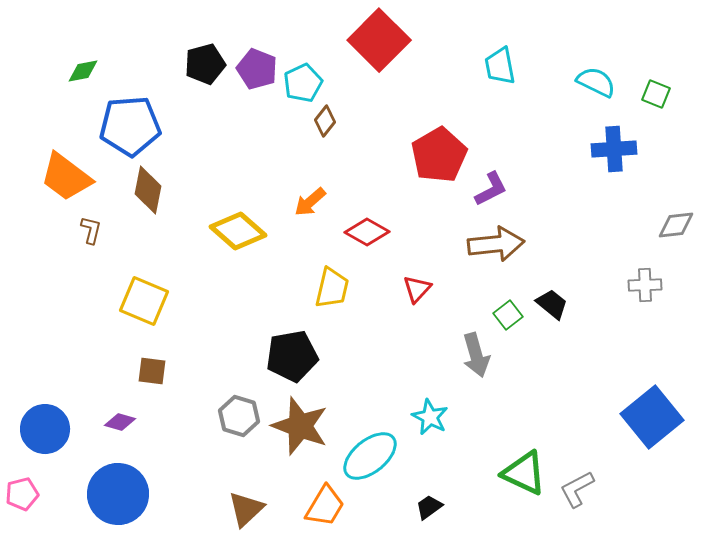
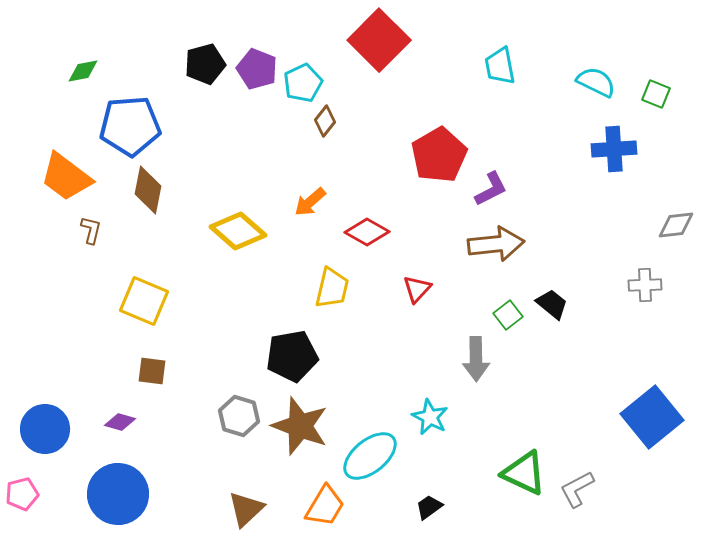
gray arrow at (476, 355): moved 4 px down; rotated 15 degrees clockwise
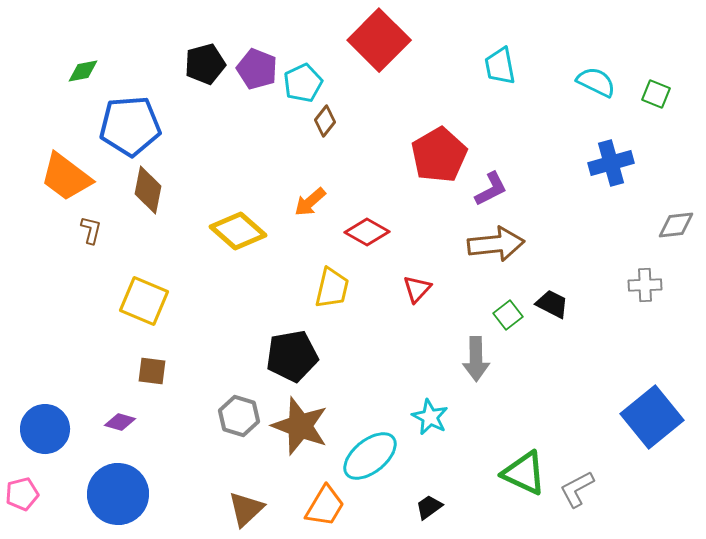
blue cross at (614, 149): moved 3 px left, 14 px down; rotated 12 degrees counterclockwise
black trapezoid at (552, 304): rotated 12 degrees counterclockwise
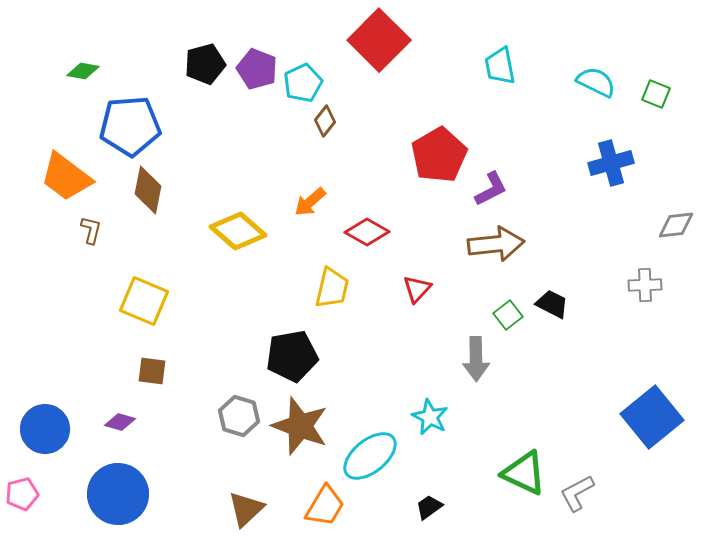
green diamond at (83, 71): rotated 20 degrees clockwise
gray L-shape at (577, 489): moved 4 px down
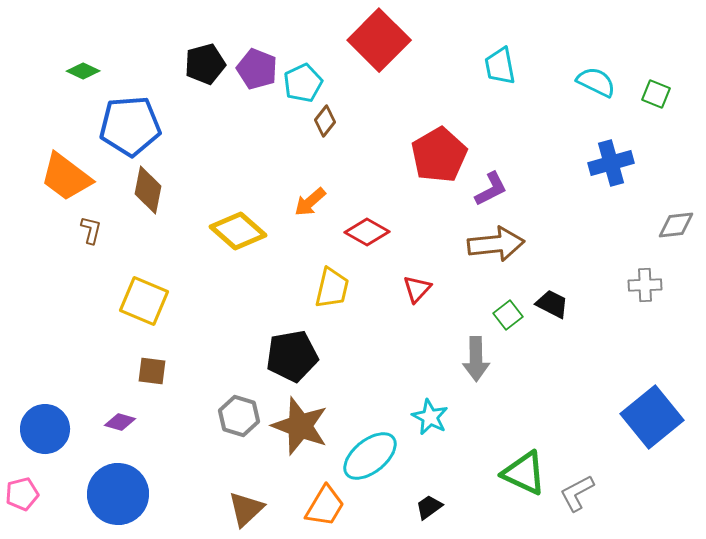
green diamond at (83, 71): rotated 16 degrees clockwise
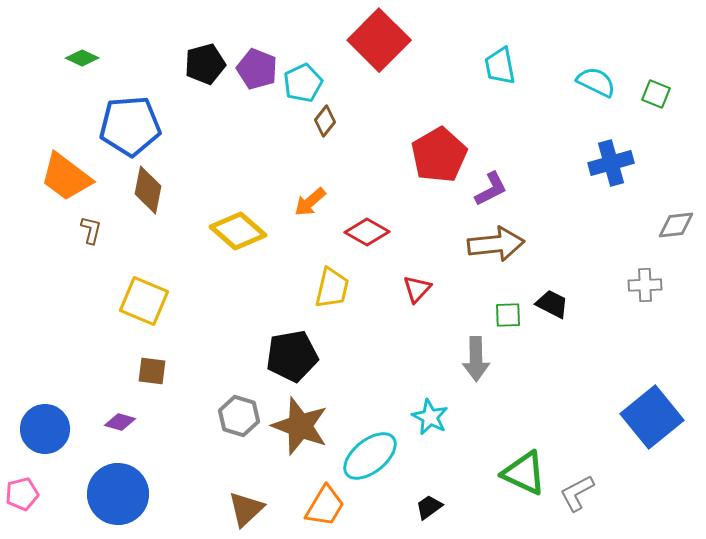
green diamond at (83, 71): moved 1 px left, 13 px up
green square at (508, 315): rotated 36 degrees clockwise
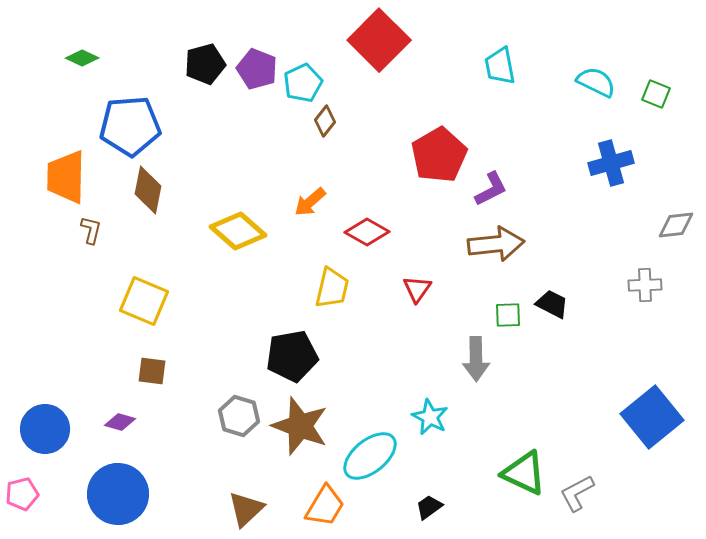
orange trapezoid at (66, 177): rotated 54 degrees clockwise
red triangle at (417, 289): rotated 8 degrees counterclockwise
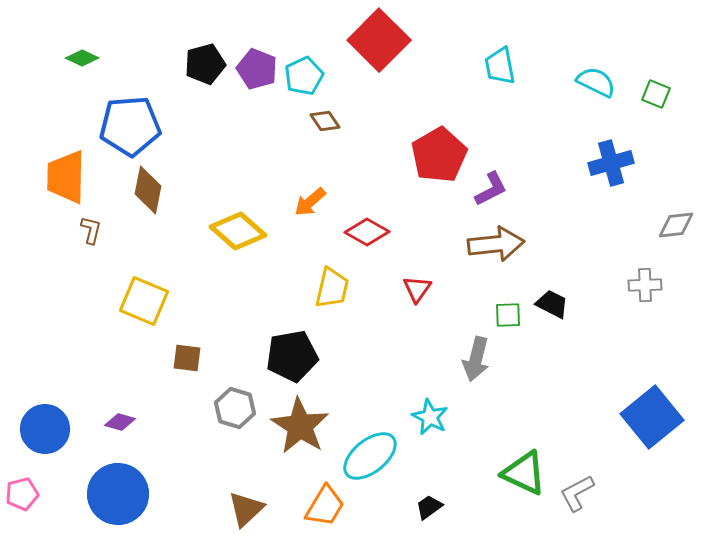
cyan pentagon at (303, 83): moved 1 px right, 7 px up
brown diamond at (325, 121): rotated 72 degrees counterclockwise
gray arrow at (476, 359): rotated 15 degrees clockwise
brown square at (152, 371): moved 35 px right, 13 px up
gray hexagon at (239, 416): moved 4 px left, 8 px up
brown star at (300, 426): rotated 12 degrees clockwise
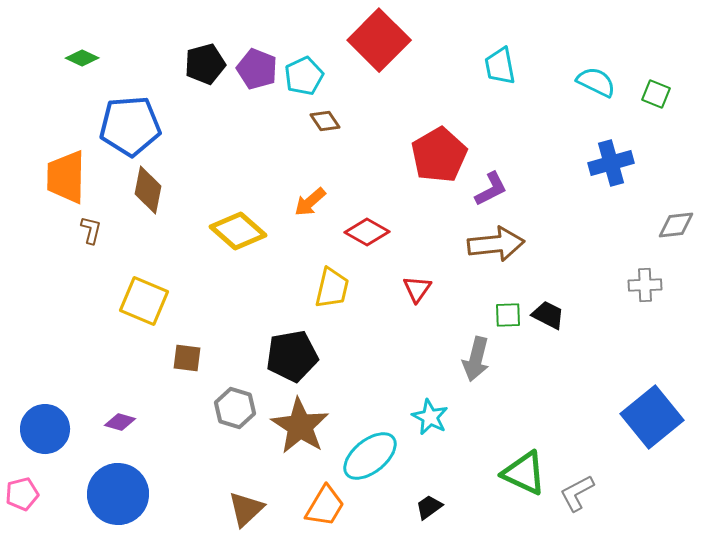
black trapezoid at (552, 304): moved 4 px left, 11 px down
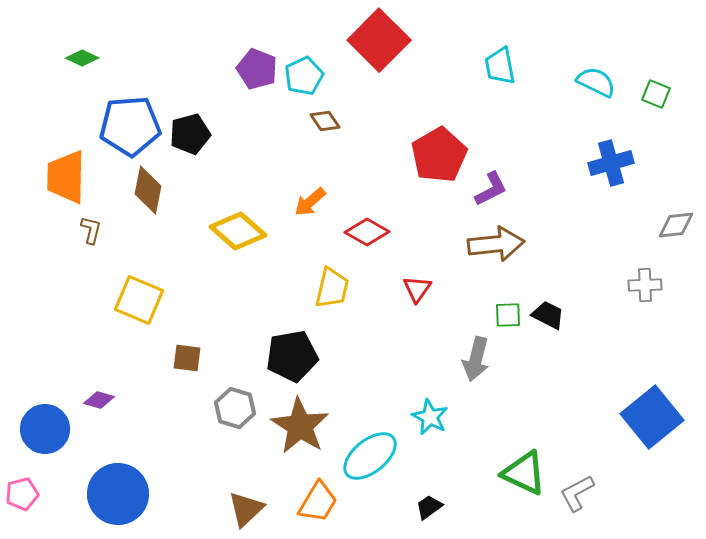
black pentagon at (205, 64): moved 15 px left, 70 px down
yellow square at (144, 301): moved 5 px left, 1 px up
purple diamond at (120, 422): moved 21 px left, 22 px up
orange trapezoid at (325, 506): moved 7 px left, 4 px up
